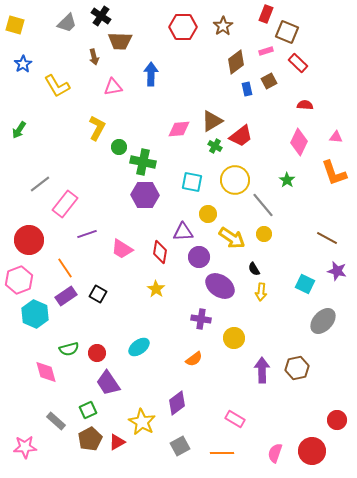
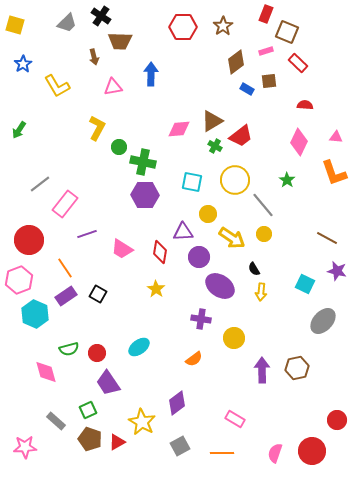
brown square at (269, 81): rotated 21 degrees clockwise
blue rectangle at (247, 89): rotated 48 degrees counterclockwise
brown pentagon at (90, 439): rotated 25 degrees counterclockwise
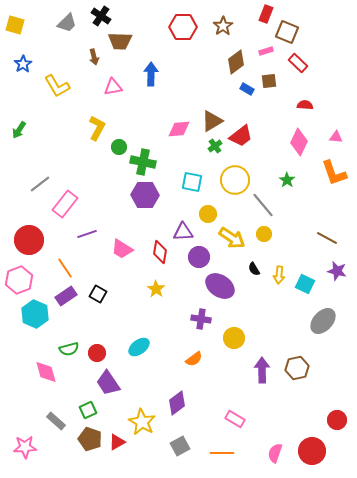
green cross at (215, 146): rotated 24 degrees clockwise
yellow arrow at (261, 292): moved 18 px right, 17 px up
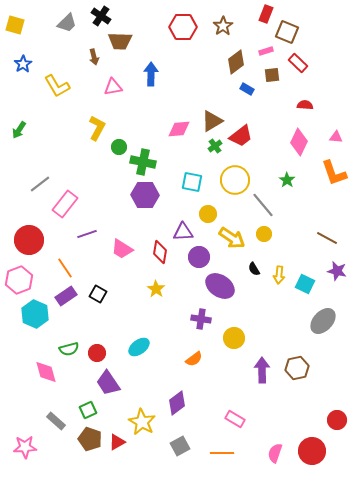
brown square at (269, 81): moved 3 px right, 6 px up
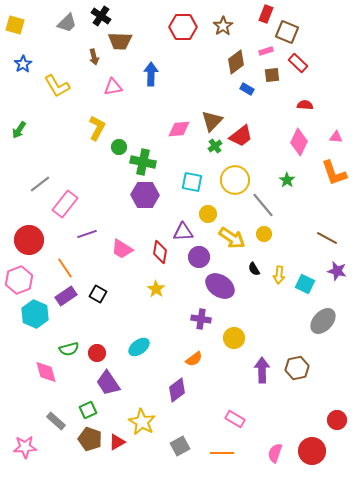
brown triangle at (212, 121): rotated 15 degrees counterclockwise
purple diamond at (177, 403): moved 13 px up
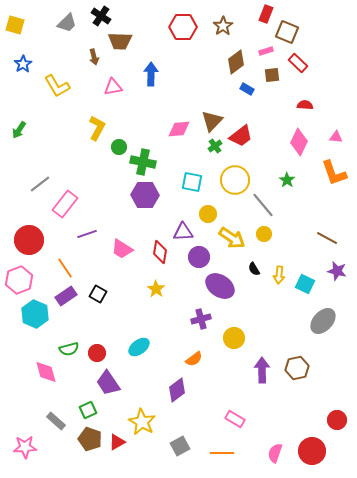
purple cross at (201, 319): rotated 24 degrees counterclockwise
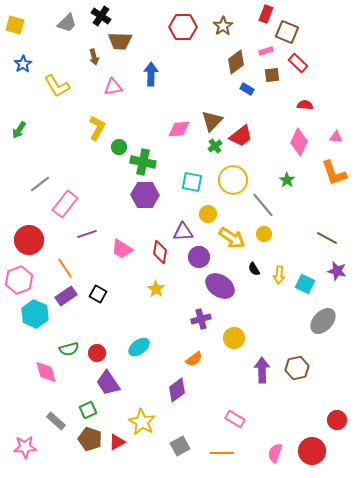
yellow circle at (235, 180): moved 2 px left
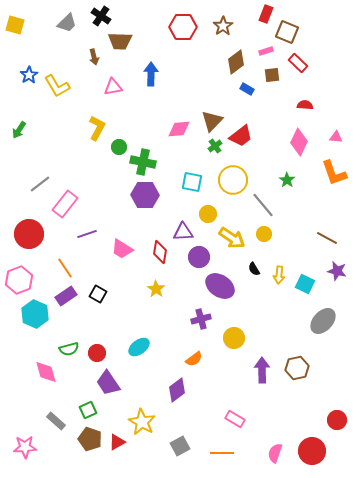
blue star at (23, 64): moved 6 px right, 11 px down
red circle at (29, 240): moved 6 px up
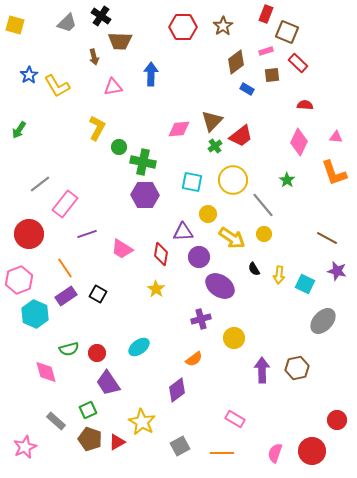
red diamond at (160, 252): moved 1 px right, 2 px down
pink star at (25, 447): rotated 20 degrees counterclockwise
